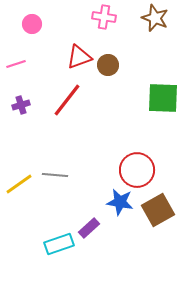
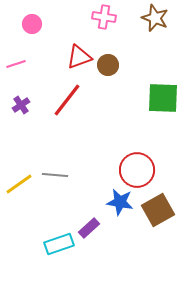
purple cross: rotated 18 degrees counterclockwise
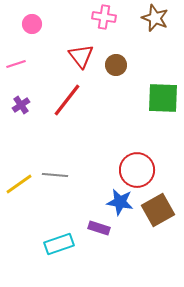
red triangle: moved 2 px right, 1 px up; rotated 48 degrees counterclockwise
brown circle: moved 8 px right
purple rectangle: moved 10 px right; rotated 60 degrees clockwise
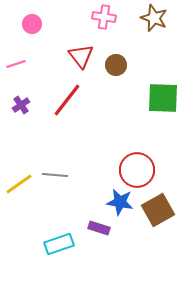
brown star: moved 1 px left
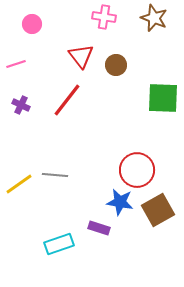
purple cross: rotated 30 degrees counterclockwise
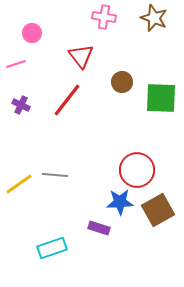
pink circle: moved 9 px down
brown circle: moved 6 px right, 17 px down
green square: moved 2 px left
blue star: rotated 12 degrees counterclockwise
cyan rectangle: moved 7 px left, 4 px down
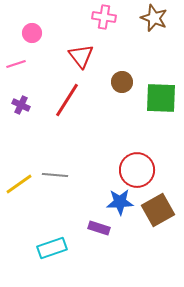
red line: rotated 6 degrees counterclockwise
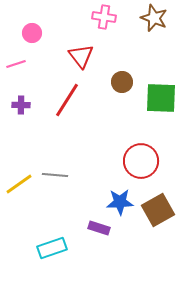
purple cross: rotated 24 degrees counterclockwise
red circle: moved 4 px right, 9 px up
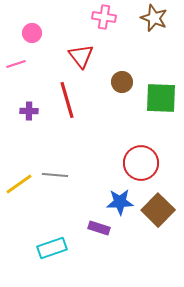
red line: rotated 48 degrees counterclockwise
purple cross: moved 8 px right, 6 px down
red circle: moved 2 px down
brown square: rotated 16 degrees counterclockwise
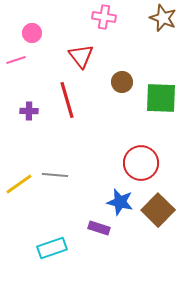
brown star: moved 9 px right
pink line: moved 4 px up
blue star: rotated 16 degrees clockwise
